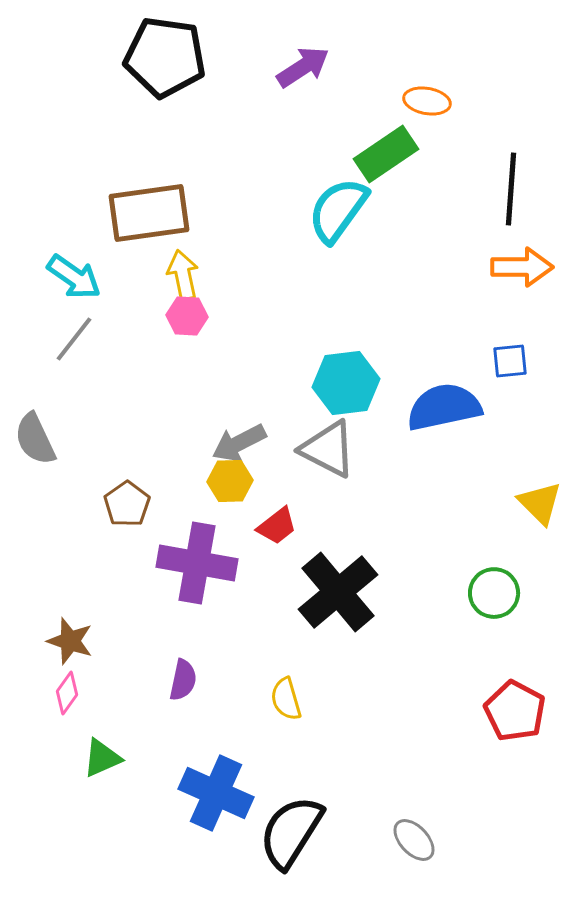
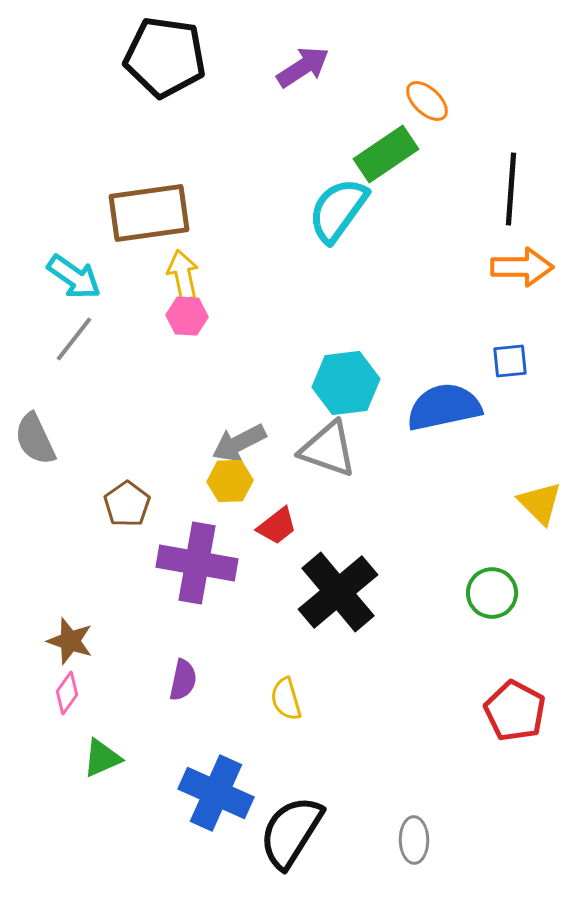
orange ellipse: rotated 33 degrees clockwise
gray triangle: rotated 8 degrees counterclockwise
green circle: moved 2 px left
gray ellipse: rotated 42 degrees clockwise
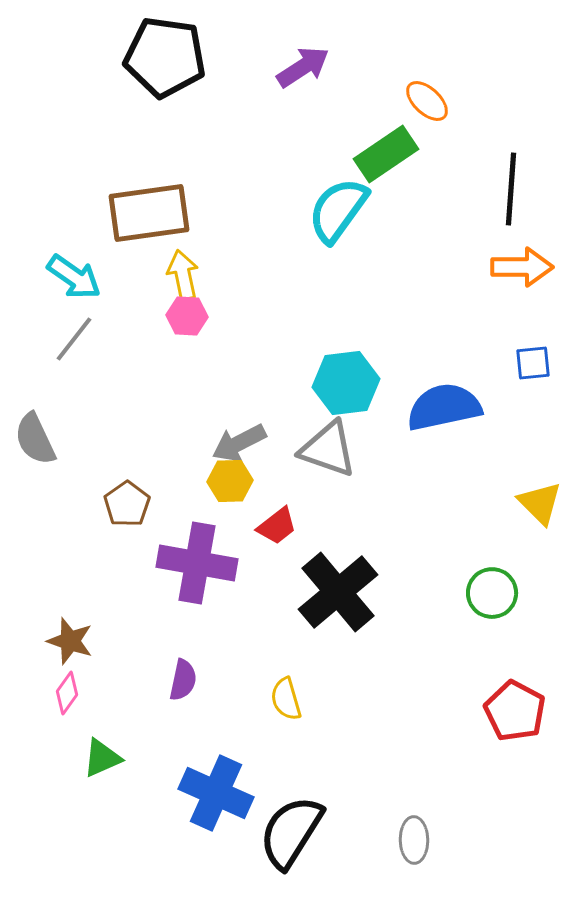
blue square: moved 23 px right, 2 px down
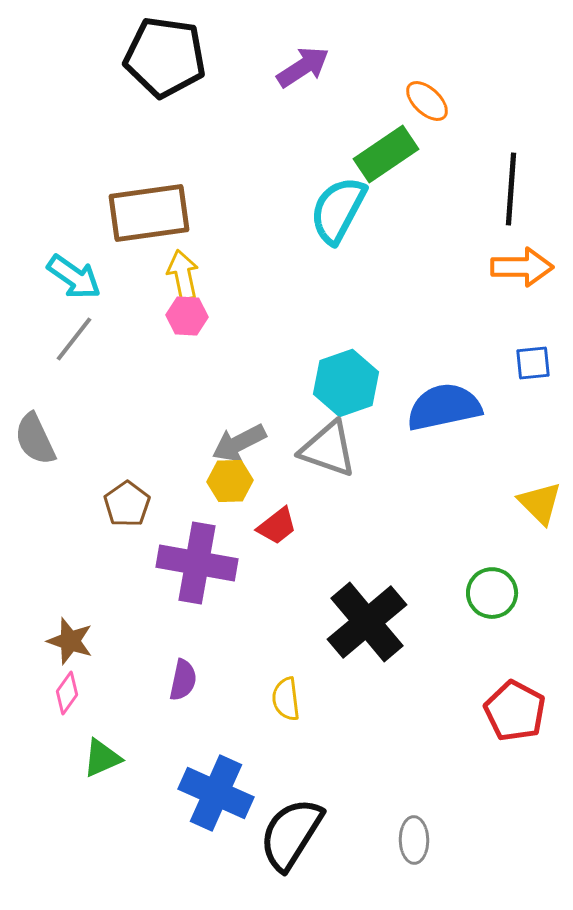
cyan semicircle: rotated 8 degrees counterclockwise
cyan hexagon: rotated 12 degrees counterclockwise
black cross: moved 29 px right, 30 px down
yellow semicircle: rotated 9 degrees clockwise
black semicircle: moved 2 px down
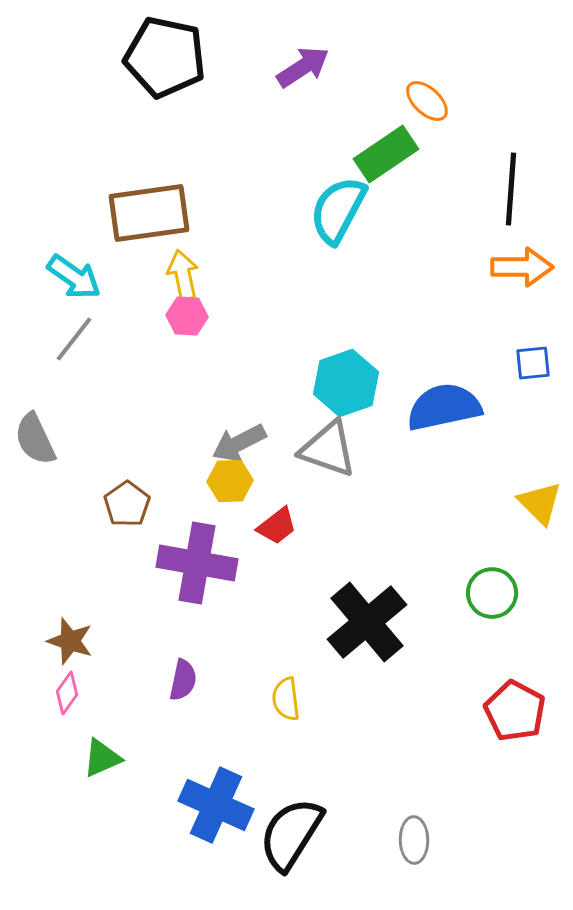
black pentagon: rotated 4 degrees clockwise
blue cross: moved 12 px down
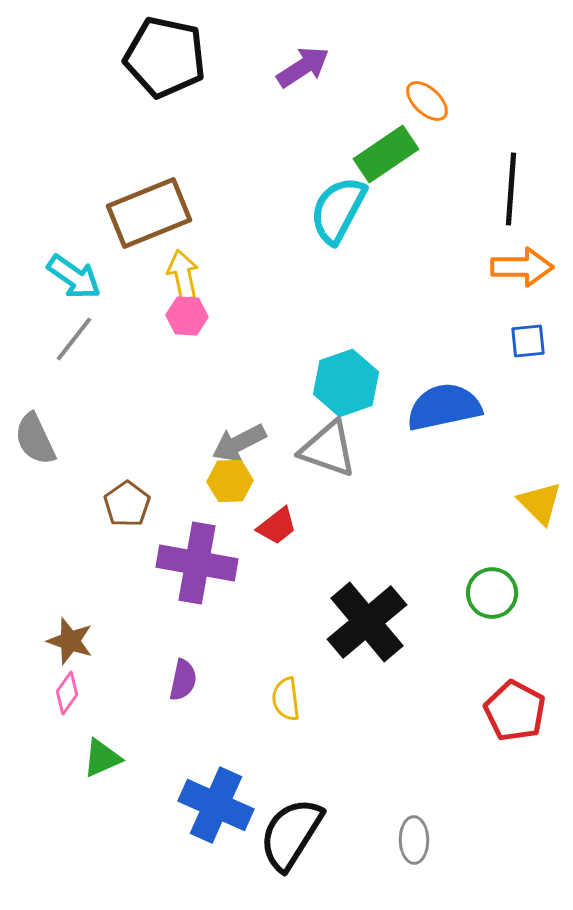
brown rectangle: rotated 14 degrees counterclockwise
blue square: moved 5 px left, 22 px up
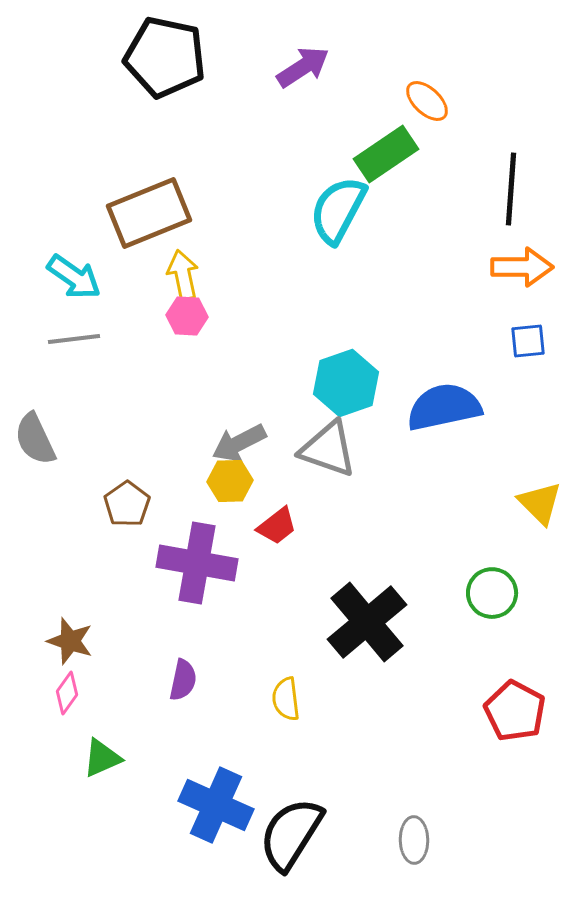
gray line: rotated 45 degrees clockwise
